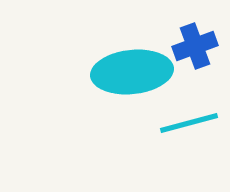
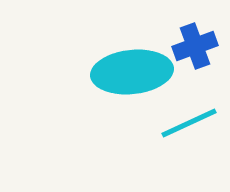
cyan line: rotated 10 degrees counterclockwise
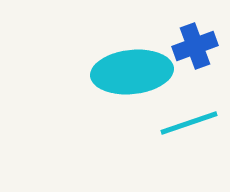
cyan line: rotated 6 degrees clockwise
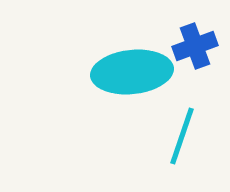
cyan line: moved 7 px left, 13 px down; rotated 52 degrees counterclockwise
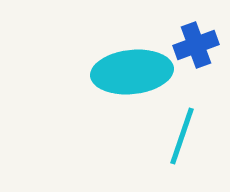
blue cross: moved 1 px right, 1 px up
